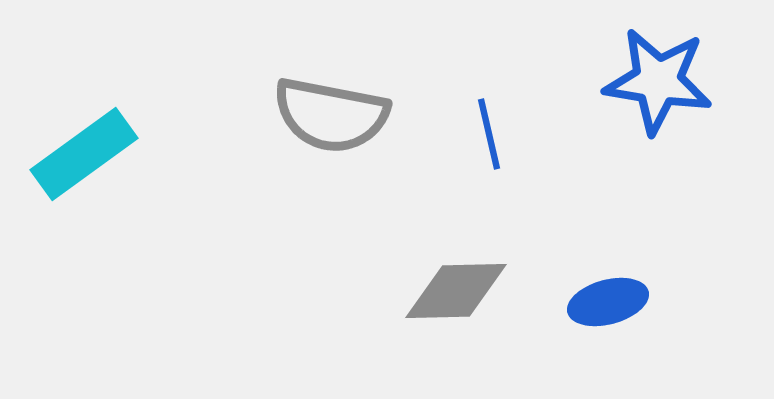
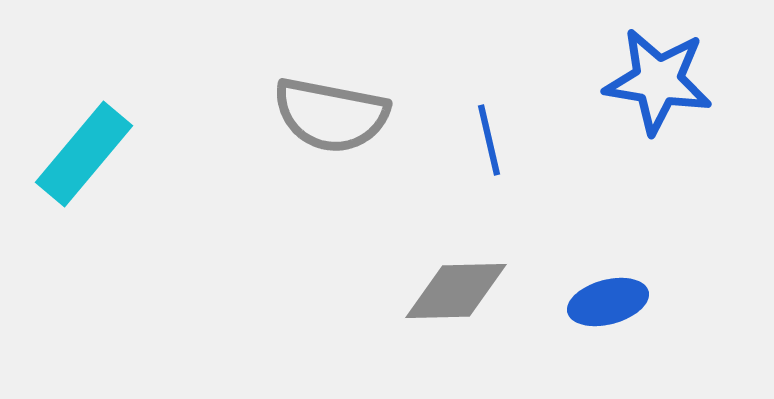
blue line: moved 6 px down
cyan rectangle: rotated 14 degrees counterclockwise
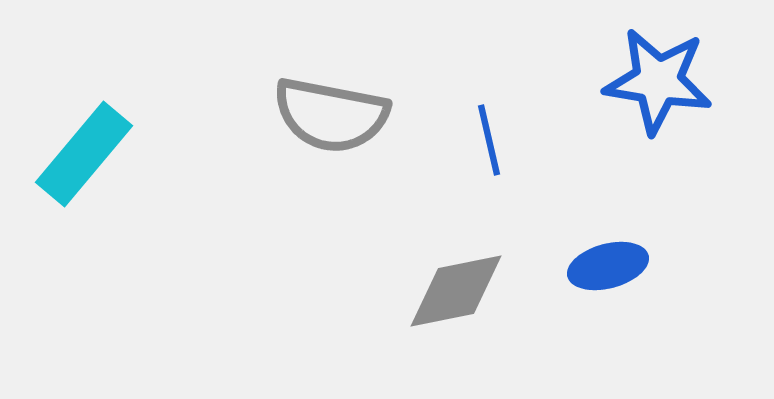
gray diamond: rotated 10 degrees counterclockwise
blue ellipse: moved 36 px up
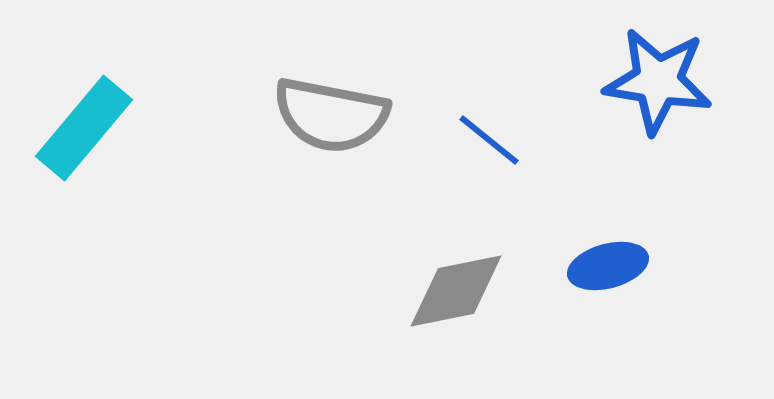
blue line: rotated 38 degrees counterclockwise
cyan rectangle: moved 26 px up
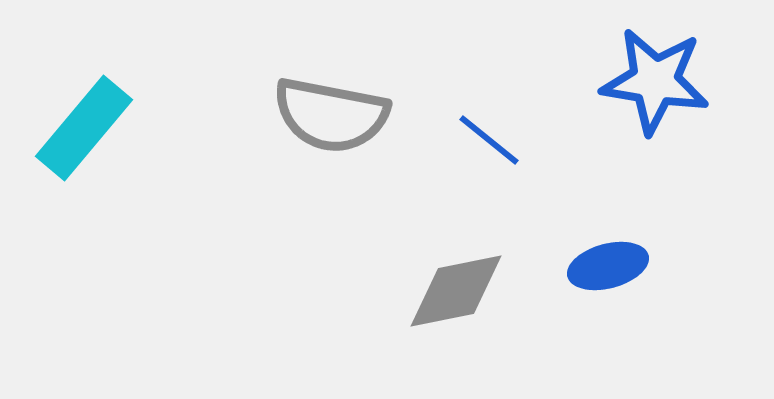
blue star: moved 3 px left
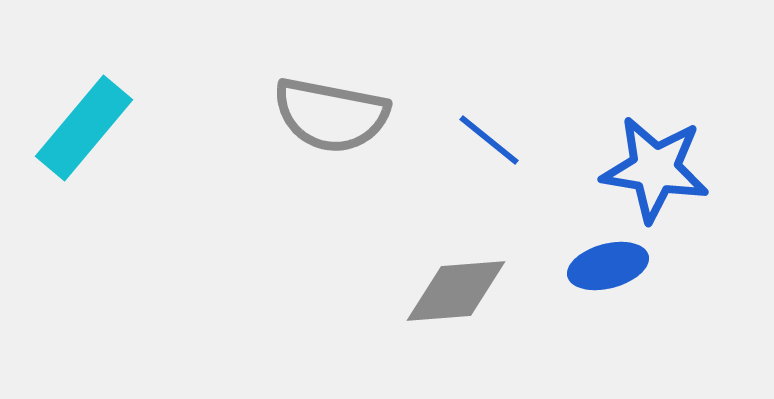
blue star: moved 88 px down
gray diamond: rotated 7 degrees clockwise
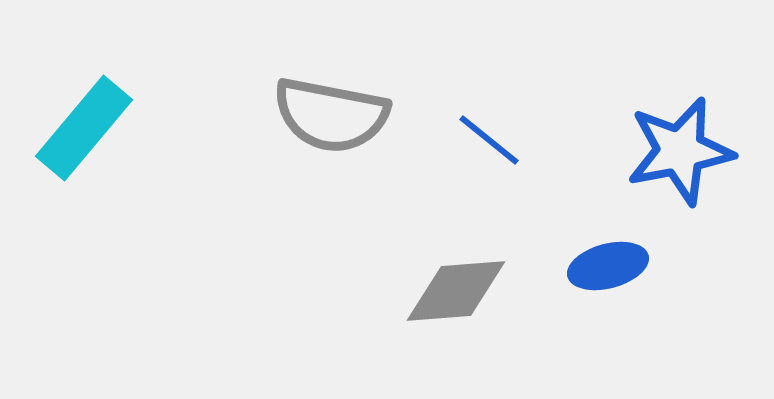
blue star: moved 25 px right, 18 px up; rotated 20 degrees counterclockwise
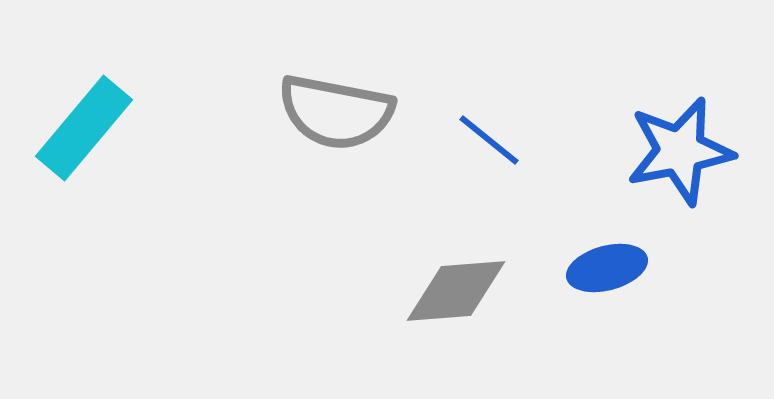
gray semicircle: moved 5 px right, 3 px up
blue ellipse: moved 1 px left, 2 px down
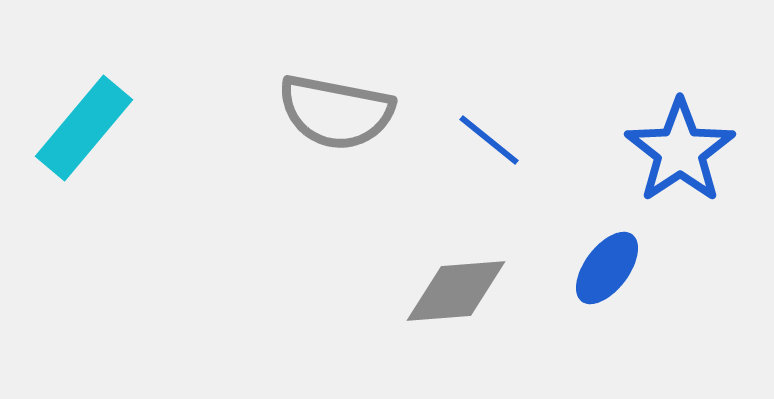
blue star: rotated 23 degrees counterclockwise
blue ellipse: rotated 38 degrees counterclockwise
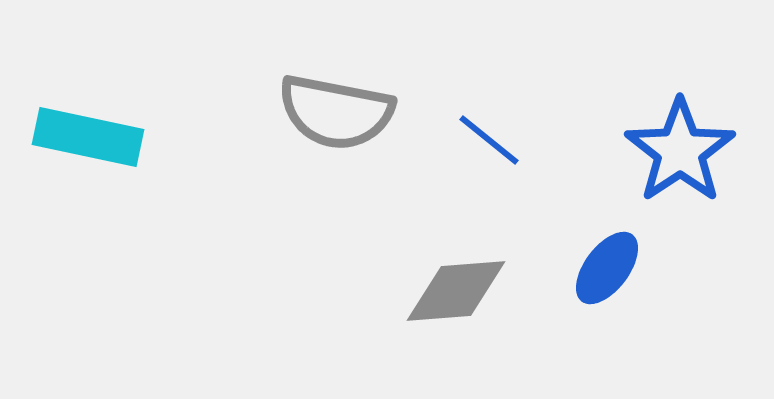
cyan rectangle: moved 4 px right, 9 px down; rotated 62 degrees clockwise
